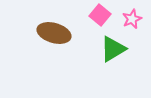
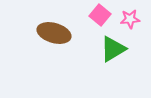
pink star: moved 2 px left; rotated 18 degrees clockwise
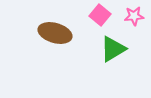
pink star: moved 4 px right, 3 px up
brown ellipse: moved 1 px right
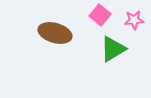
pink star: moved 4 px down
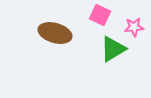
pink square: rotated 15 degrees counterclockwise
pink star: moved 7 px down
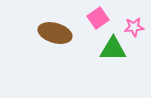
pink square: moved 2 px left, 3 px down; rotated 30 degrees clockwise
green triangle: rotated 32 degrees clockwise
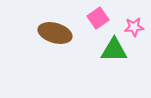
green triangle: moved 1 px right, 1 px down
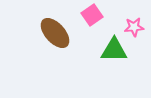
pink square: moved 6 px left, 3 px up
brown ellipse: rotated 32 degrees clockwise
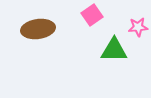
pink star: moved 4 px right
brown ellipse: moved 17 px left, 4 px up; rotated 56 degrees counterclockwise
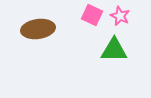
pink square: rotated 30 degrees counterclockwise
pink star: moved 18 px left, 11 px up; rotated 30 degrees clockwise
